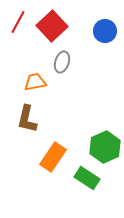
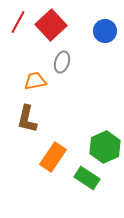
red square: moved 1 px left, 1 px up
orange trapezoid: moved 1 px up
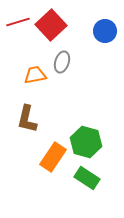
red line: rotated 45 degrees clockwise
orange trapezoid: moved 6 px up
green hexagon: moved 19 px left, 5 px up; rotated 20 degrees counterclockwise
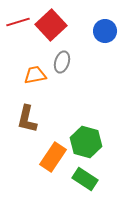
green rectangle: moved 2 px left, 1 px down
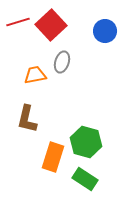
orange rectangle: rotated 16 degrees counterclockwise
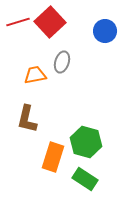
red square: moved 1 px left, 3 px up
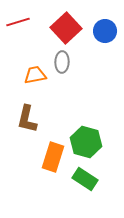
red square: moved 16 px right, 6 px down
gray ellipse: rotated 15 degrees counterclockwise
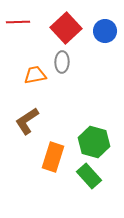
red line: rotated 15 degrees clockwise
brown L-shape: moved 2 px down; rotated 44 degrees clockwise
green hexagon: moved 8 px right
green rectangle: moved 4 px right, 3 px up; rotated 15 degrees clockwise
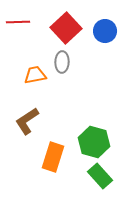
green rectangle: moved 11 px right
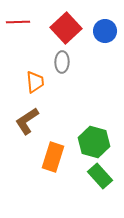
orange trapezoid: moved 7 px down; rotated 95 degrees clockwise
